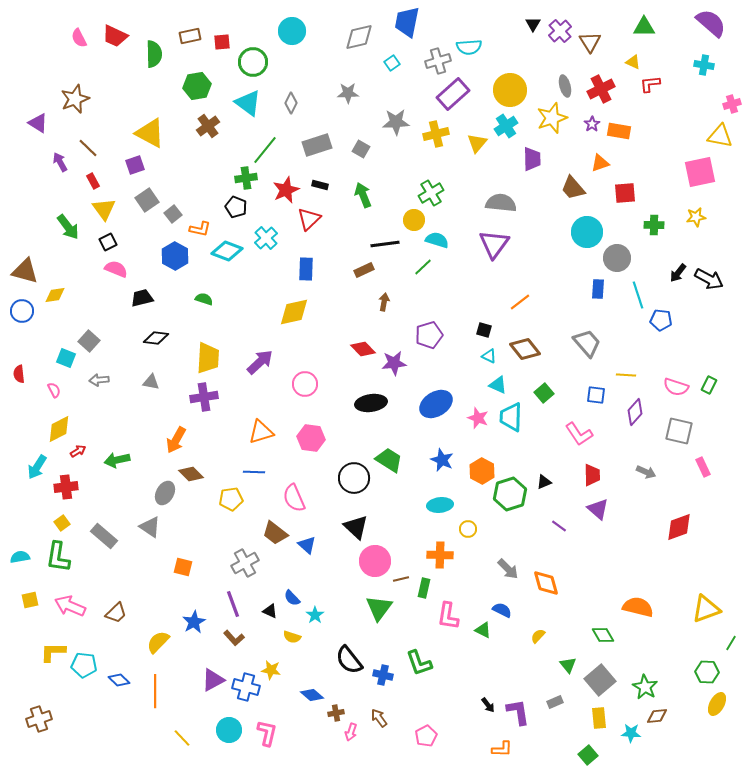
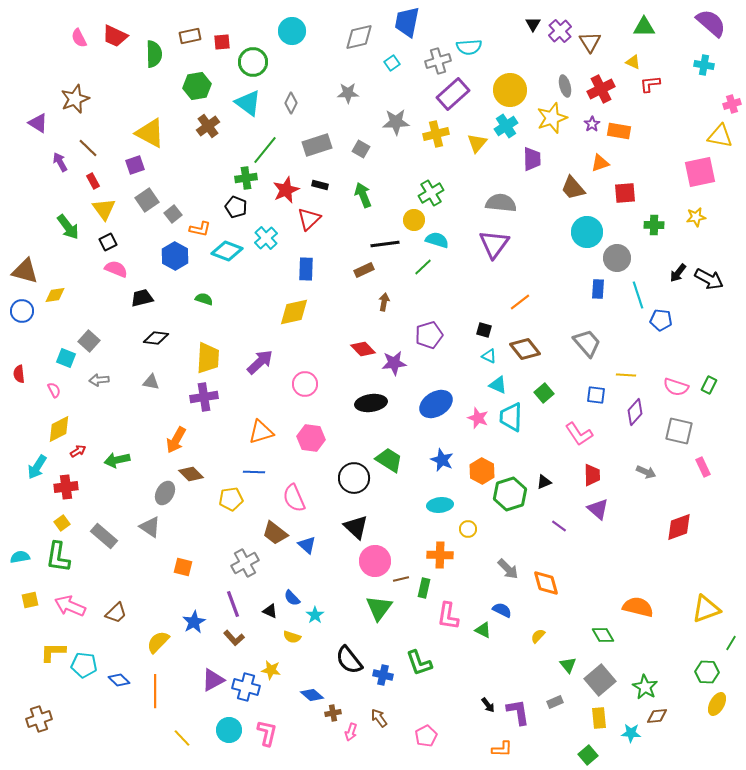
brown cross at (336, 713): moved 3 px left
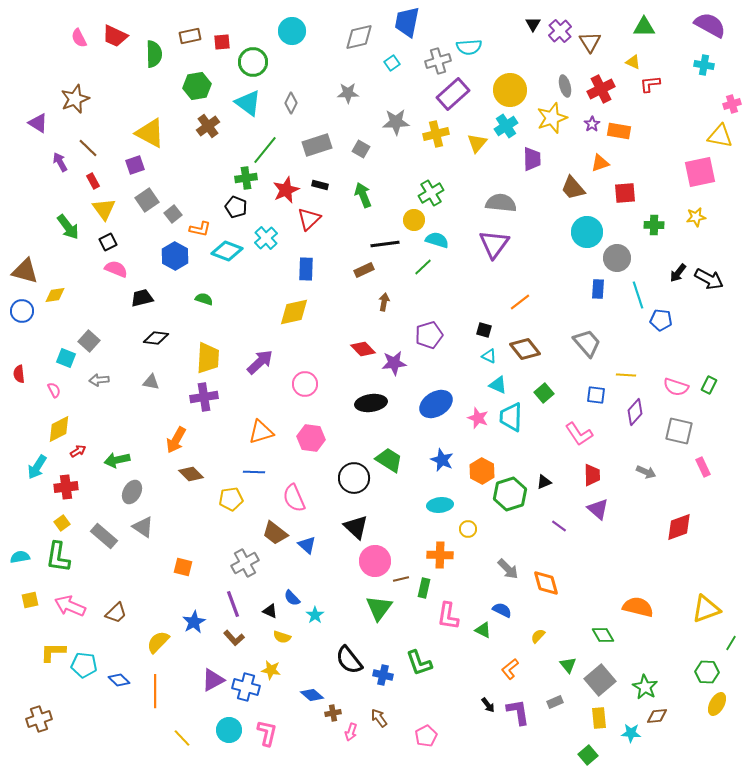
purple semicircle at (711, 23): moved 1 px left, 2 px down; rotated 12 degrees counterclockwise
gray ellipse at (165, 493): moved 33 px left, 1 px up
gray triangle at (150, 527): moved 7 px left
yellow semicircle at (292, 637): moved 10 px left
orange L-shape at (502, 749): moved 8 px right, 80 px up; rotated 140 degrees clockwise
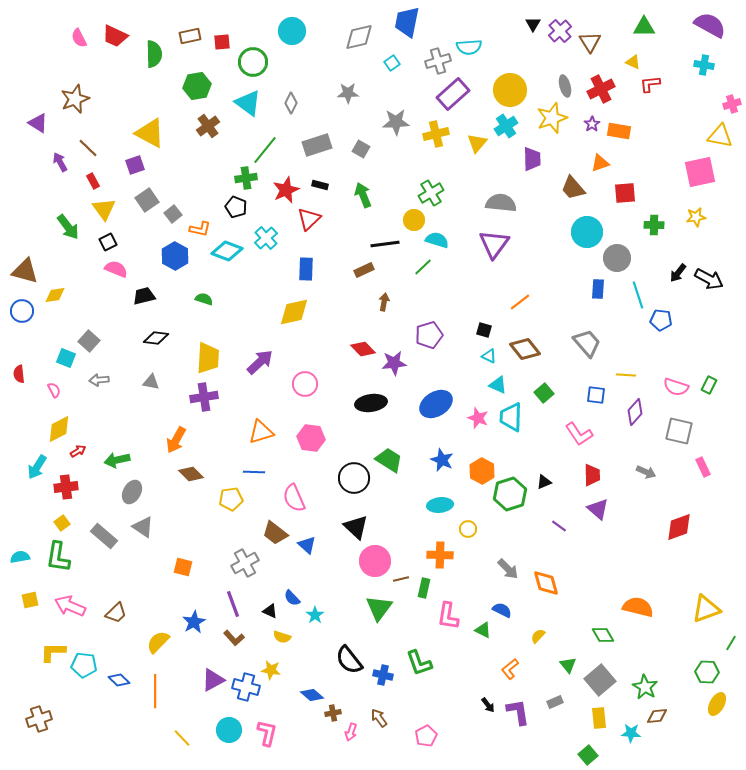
black trapezoid at (142, 298): moved 2 px right, 2 px up
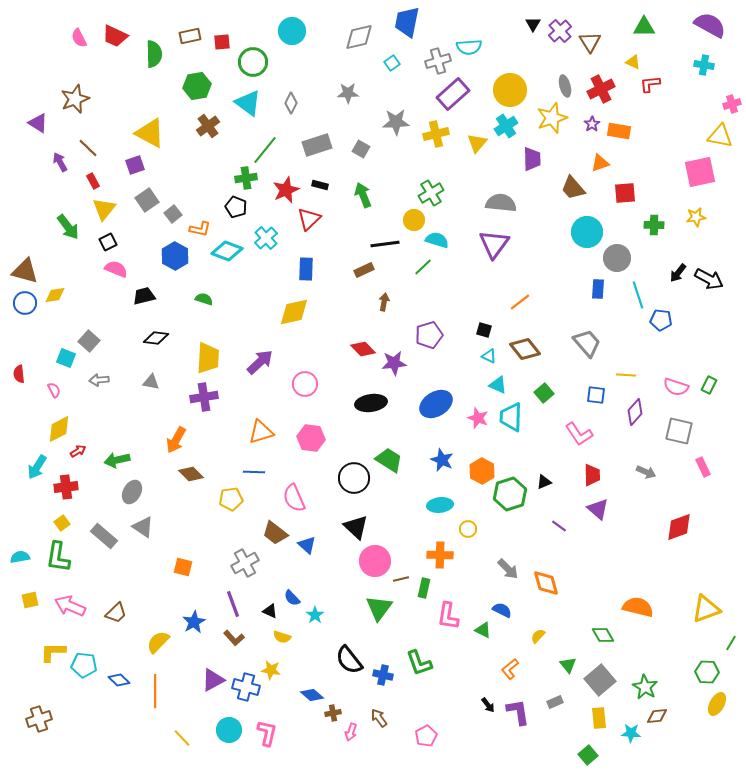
yellow triangle at (104, 209): rotated 15 degrees clockwise
blue circle at (22, 311): moved 3 px right, 8 px up
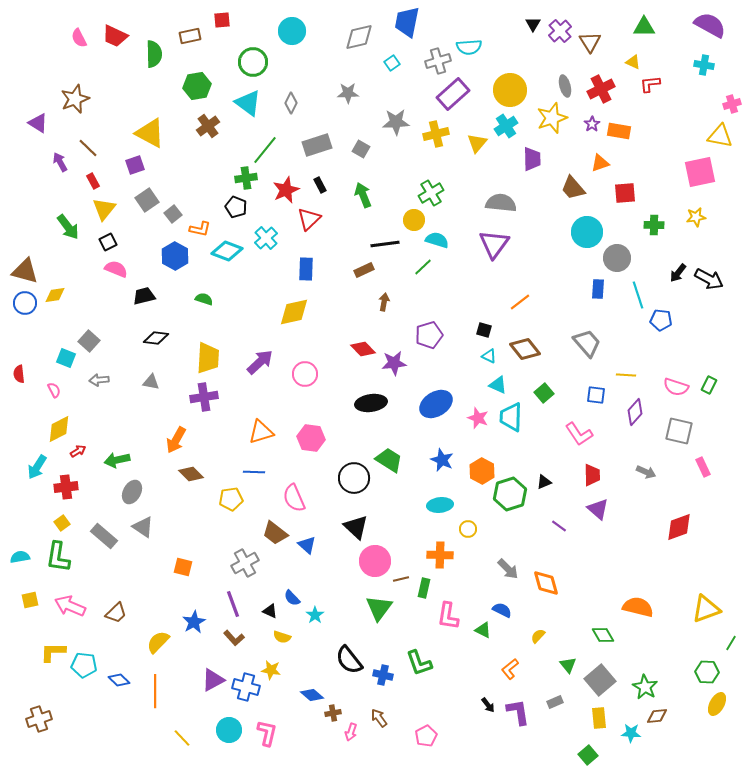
red square at (222, 42): moved 22 px up
black rectangle at (320, 185): rotated 49 degrees clockwise
pink circle at (305, 384): moved 10 px up
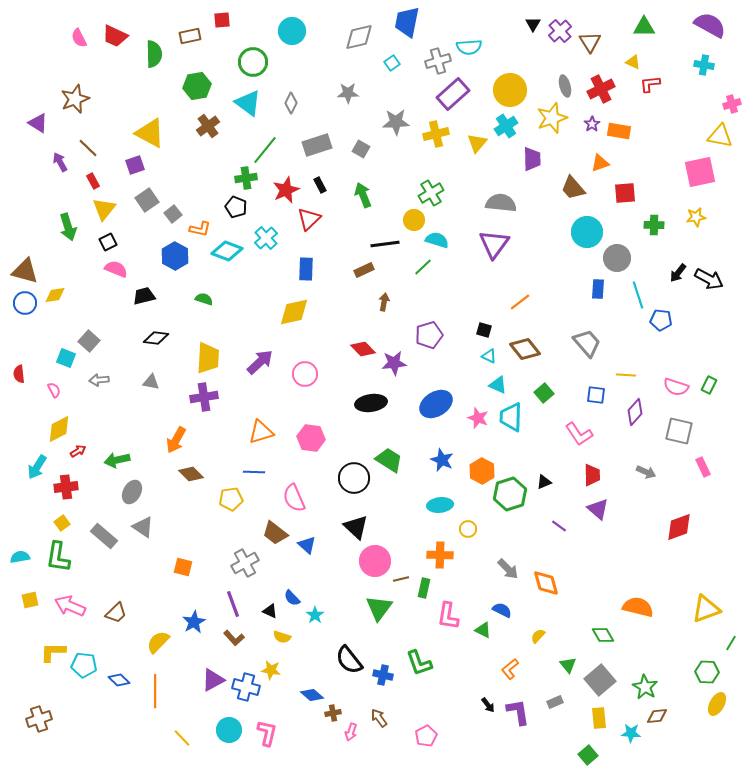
green arrow at (68, 227): rotated 20 degrees clockwise
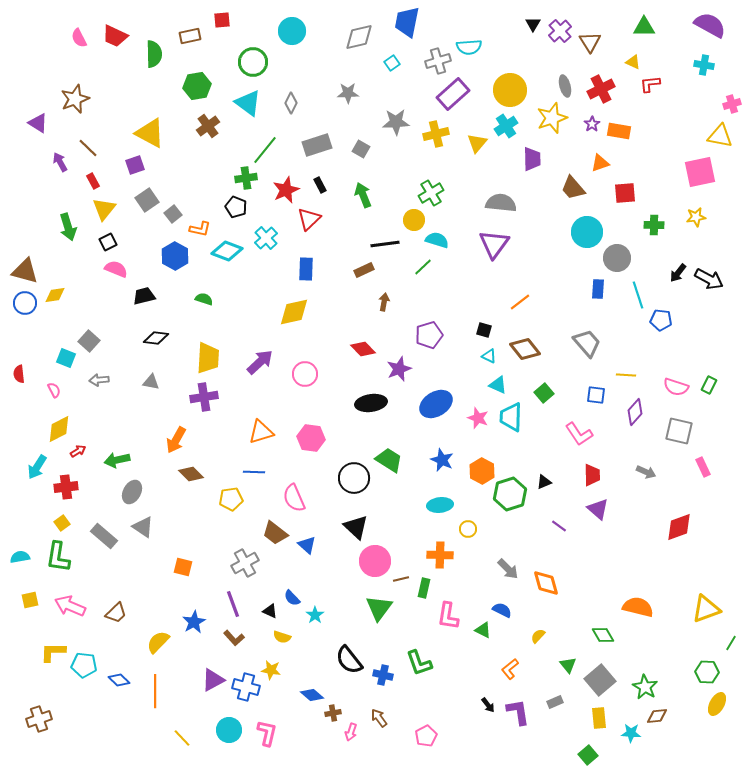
purple star at (394, 363): moved 5 px right, 6 px down; rotated 15 degrees counterclockwise
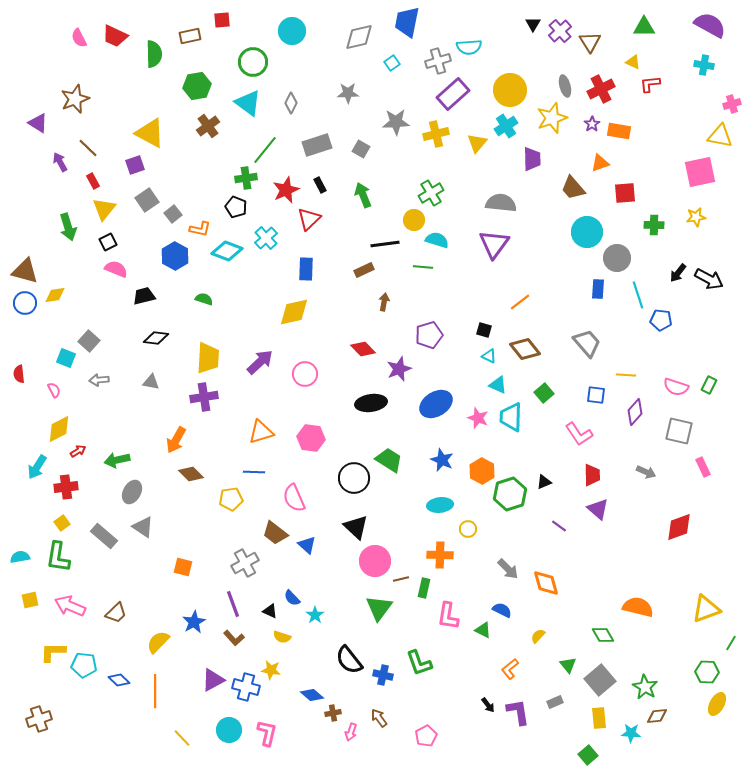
green line at (423, 267): rotated 48 degrees clockwise
